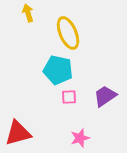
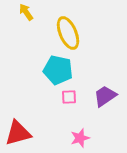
yellow arrow: moved 2 px left, 1 px up; rotated 18 degrees counterclockwise
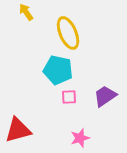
red triangle: moved 3 px up
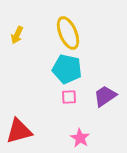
yellow arrow: moved 9 px left, 23 px down; rotated 120 degrees counterclockwise
cyan pentagon: moved 9 px right, 1 px up
red triangle: moved 1 px right, 1 px down
pink star: rotated 24 degrees counterclockwise
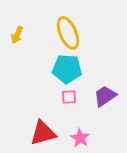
cyan pentagon: rotated 8 degrees counterclockwise
red triangle: moved 24 px right, 2 px down
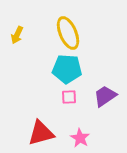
red triangle: moved 2 px left
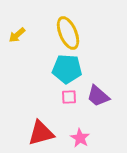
yellow arrow: rotated 24 degrees clockwise
purple trapezoid: moved 7 px left; rotated 105 degrees counterclockwise
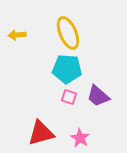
yellow arrow: rotated 36 degrees clockwise
pink square: rotated 21 degrees clockwise
